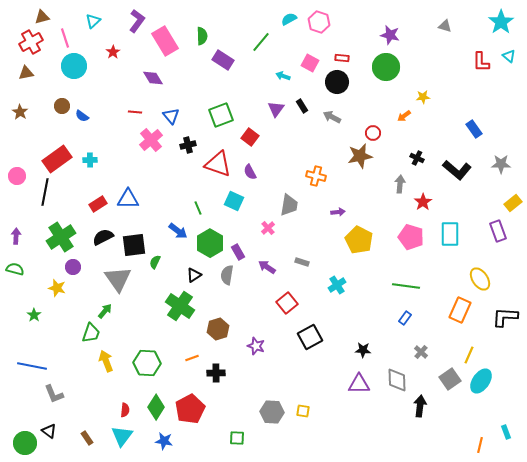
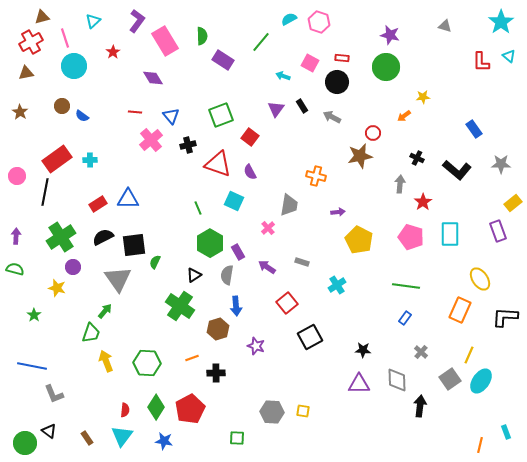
blue arrow at (178, 231): moved 58 px right, 75 px down; rotated 48 degrees clockwise
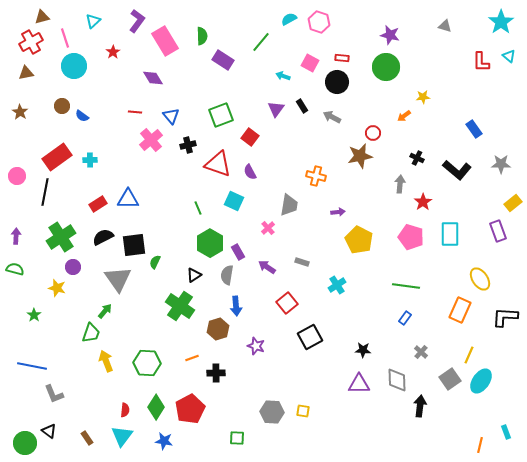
red rectangle at (57, 159): moved 2 px up
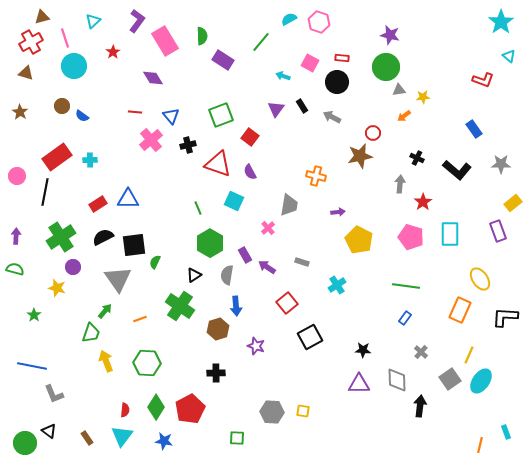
gray triangle at (445, 26): moved 46 px left, 64 px down; rotated 24 degrees counterclockwise
red L-shape at (481, 62): moved 2 px right, 18 px down; rotated 70 degrees counterclockwise
brown triangle at (26, 73): rotated 28 degrees clockwise
purple rectangle at (238, 252): moved 7 px right, 3 px down
orange line at (192, 358): moved 52 px left, 39 px up
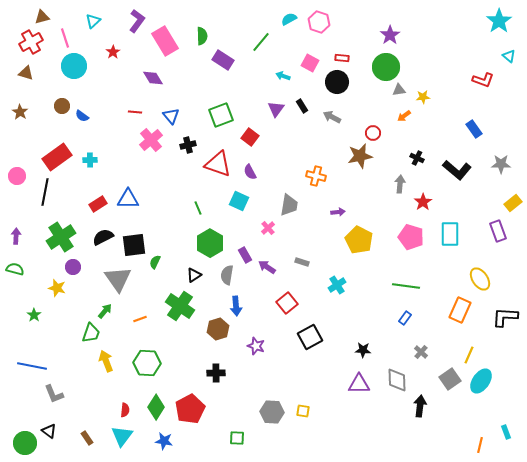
cyan star at (501, 22): moved 2 px left, 1 px up
purple star at (390, 35): rotated 24 degrees clockwise
cyan square at (234, 201): moved 5 px right
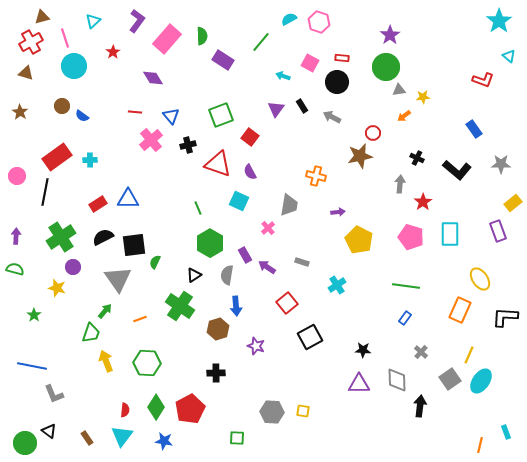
pink rectangle at (165, 41): moved 2 px right, 2 px up; rotated 72 degrees clockwise
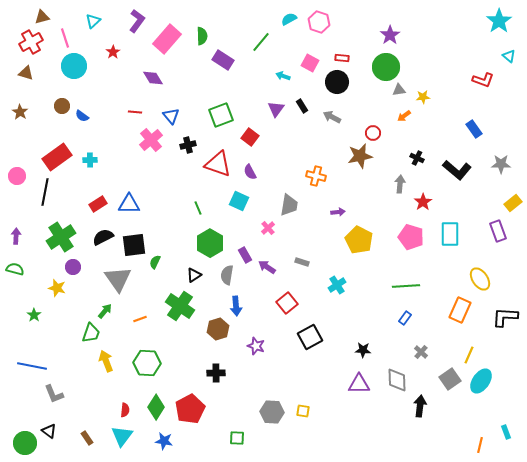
blue triangle at (128, 199): moved 1 px right, 5 px down
green line at (406, 286): rotated 12 degrees counterclockwise
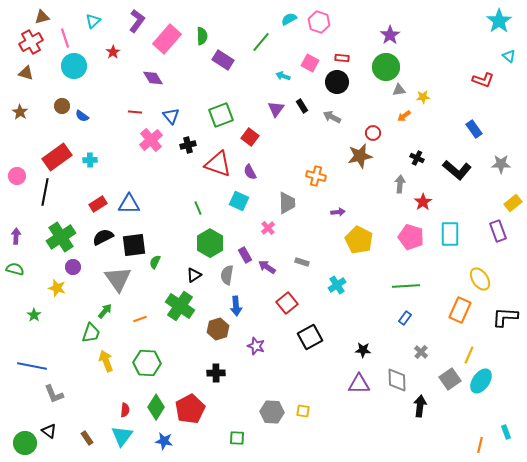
gray trapezoid at (289, 205): moved 2 px left, 2 px up; rotated 10 degrees counterclockwise
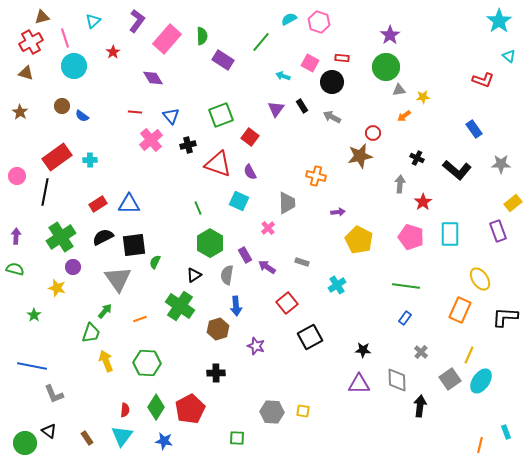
black circle at (337, 82): moved 5 px left
green line at (406, 286): rotated 12 degrees clockwise
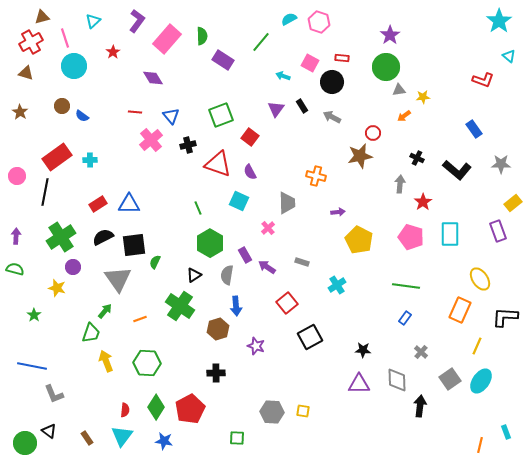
yellow line at (469, 355): moved 8 px right, 9 px up
